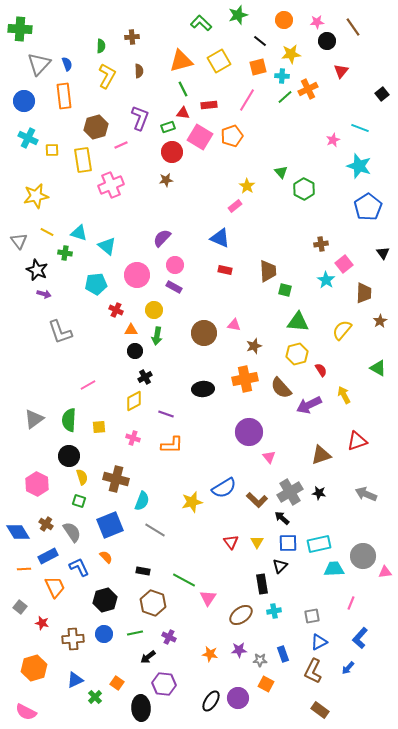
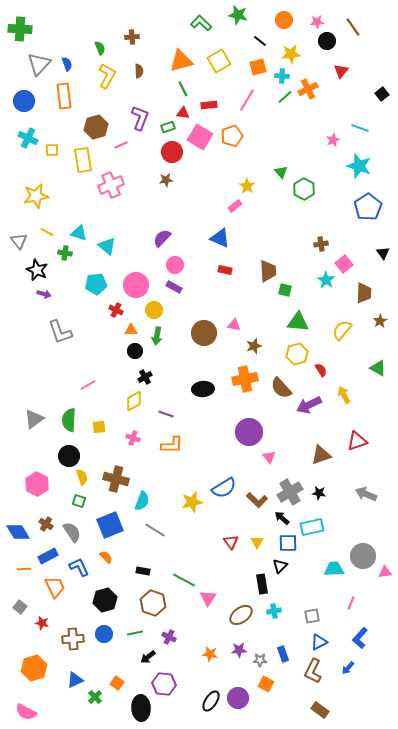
green star at (238, 15): rotated 30 degrees clockwise
green semicircle at (101, 46): moved 1 px left, 2 px down; rotated 24 degrees counterclockwise
pink circle at (137, 275): moved 1 px left, 10 px down
cyan rectangle at (319, 544): moved 7 px left, 17 px up
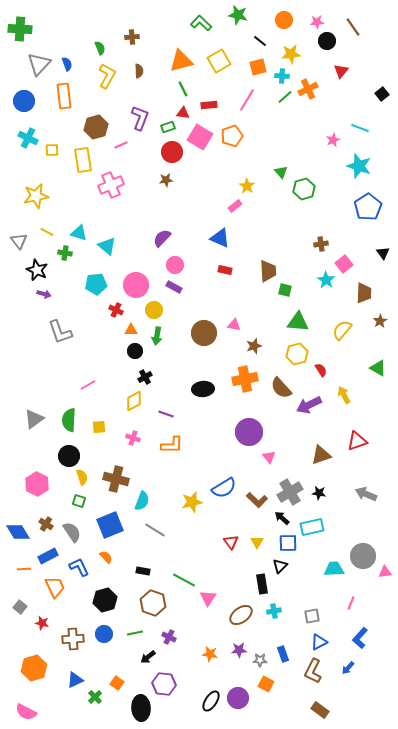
green hexagon at (304, 189): rotated 15 degrees clockwise
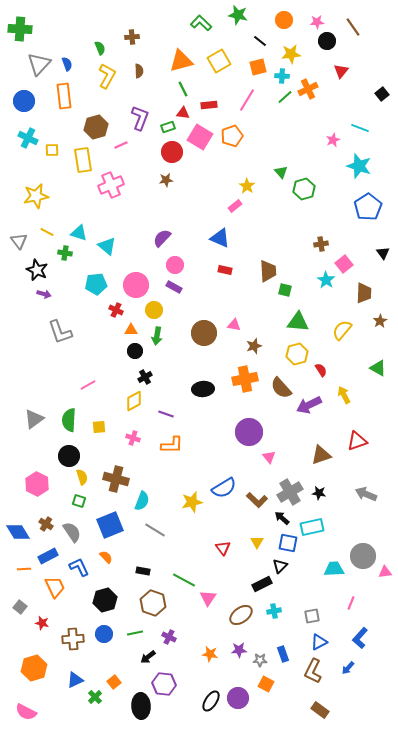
red triangle at (231, 542): moved 8 px left, 6 px down
blue square at (288, 543): rotated 12 degrees clockwise
black rectangle at (262, 584): rotated 72 degrees clockwise
orange square at (117, 683): moved 3 px left, 1 px up; rotated 16 degrees clockwise
black ellipse at (141, 708): moved 2 px up
